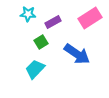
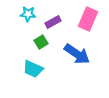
pink rectangle: moved 2 px left, 1 px down; rotated 35 degrees counterclockwise
cyan trapezoid: moved 2 px left; rotated 110 degrees counterclockwise
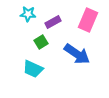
pink rectangle: moved 1 px down
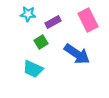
pink rectangle: rotated 50 degrees counterclockwise
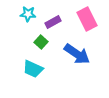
pink rectangle: moved 1 px left, 1 px up
green square: rotated 16 degrees counterclockwise
